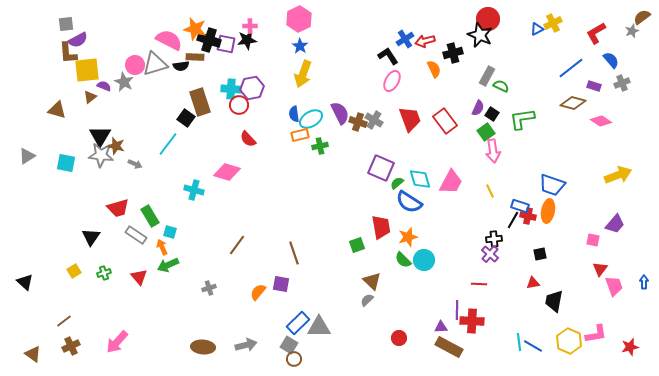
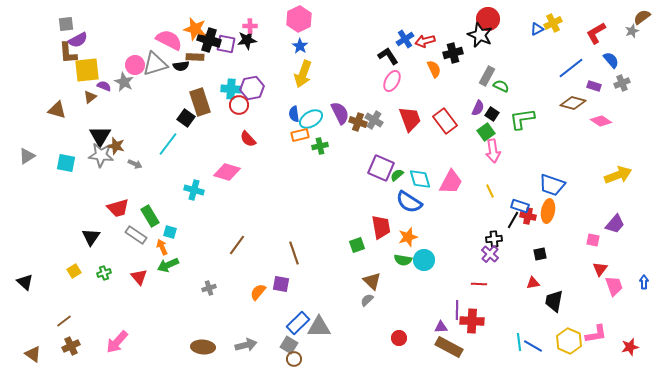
green semicircle at (397, 183): moved 8 px up
green semicircle at (403, 260): rotated 36 degrees counterclockwise
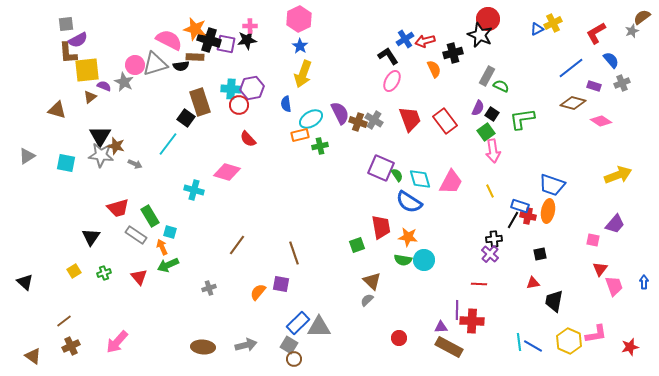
blue semicircle at (294, 114): moved 8 px left, 10 px up
green semicircle at (397, 175): rotated 96 degrees clockwise
orange star at (408, 237): rotated 24 degrees clockwise
brown triangle at (33, 354): moved 2 px down
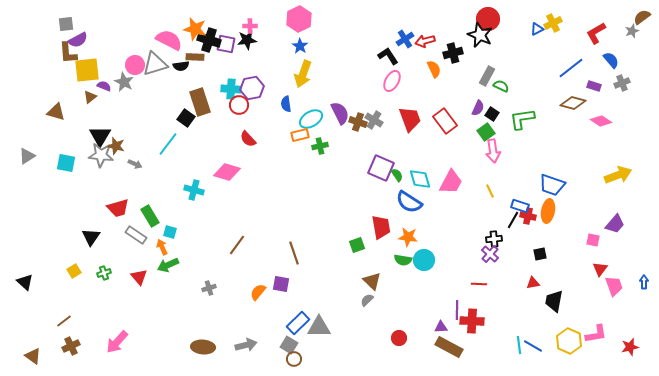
brown triangle at (57, 110): moved 1 px left, 2 px down
cyan line at (519, 342): moved 3 px down
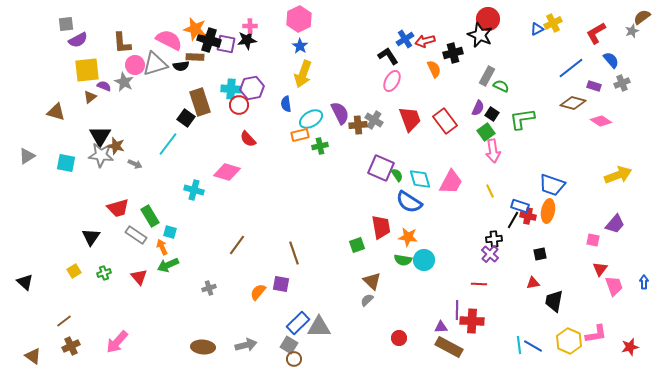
brown L-shape at (68, 53): moved 54 px right, 10 px up
brown cross at (358, 122): moved 3 px down; rotated 24 degrees counterclockwise
